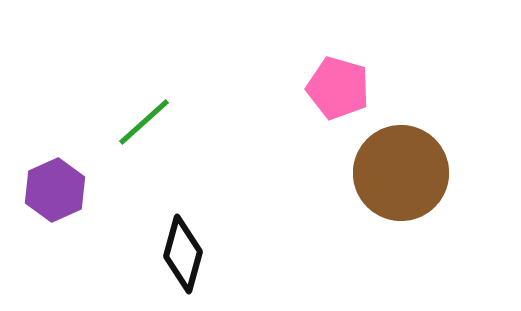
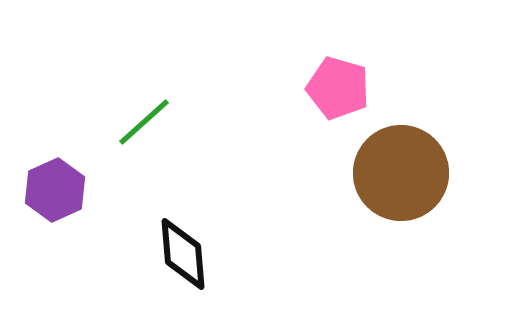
black diamond: rotated 20 degrees counterclockwise
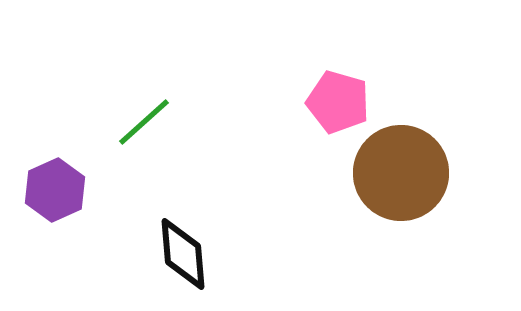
pink pentagon: moved 14 px down
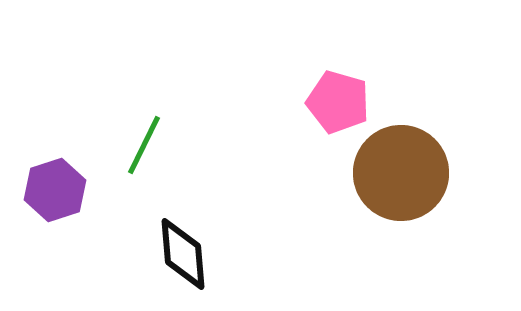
green line: moved 23 px down; rotated 22 degrees counterclockwise
purple hexagon: rotated 6 degrees clockwise
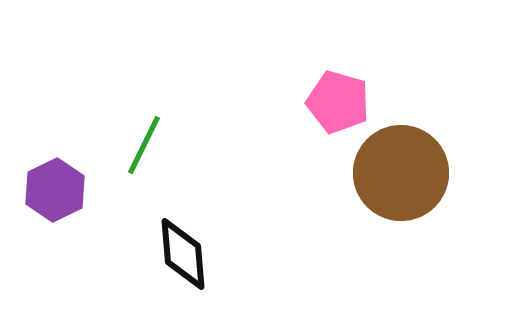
purple hexagon: rotated 8 degrees counterclockwise
